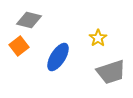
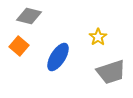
gray diamond: moved 4 px up
yellow star: moved 1 px up
orange square: rotated 12 degrees counterclockwise
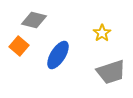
gray diamond: moved 5 px right, 4 px down
yellow star: moved 4 px right, 4 px up
blue ellipse: moved 2 px up
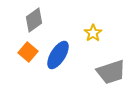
gray diamond: rotated 50 degrees counterclockwise
yellow star: moved 9 px left
orange square: moved 9 px right, 6 px down
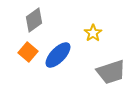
blue ellipse: rotated 12 degrees clockwise
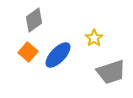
yellow star: moved 1 px right, 5 px down
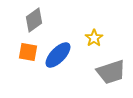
orange square: rotated 30 degrees counterclockwise
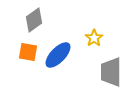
gray trapezoid: rotated 108 degrees clockwise
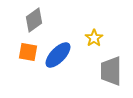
gray trapezoid: moved 1 px up
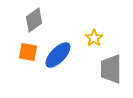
gray trapezoid: moved 2 px up
